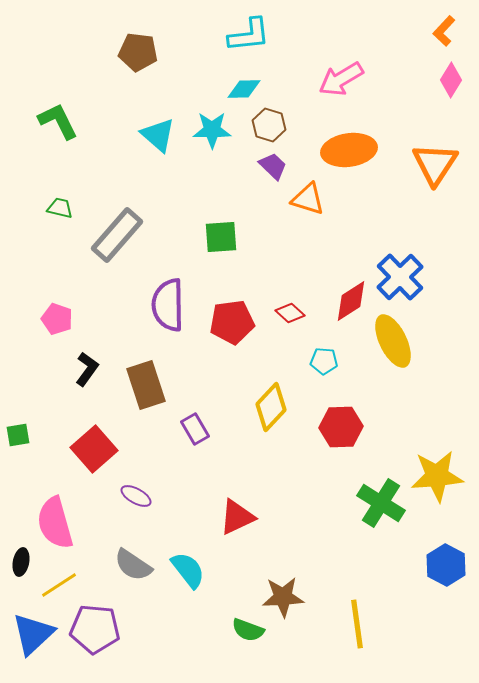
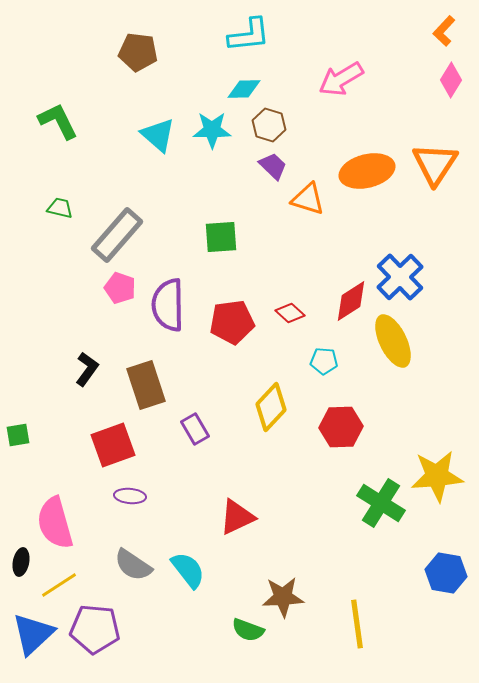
orange ellipse at (349, 150): moved 18 px right, 21 px down; rotated 6 degrees counterclockwise
pink pentagon at (57, 319): moved 63 px right, 31 px up
red square at (94, 449): moved 19 px right, 4 px up; rotated 21 degrees clockwise
purple ellipse at (136, 496): moved 6 px left; rotated 24 degrees counterclockwise
blue hexagon at (446, 565): moved 8 px down; rotated 18 degrees counterclockwise
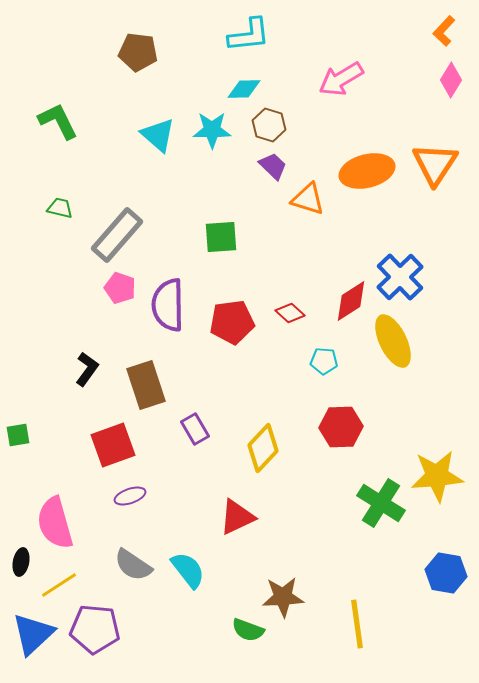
yellow diamond at (271, 407): moved 8 px left, 41 px down
purple ellipse at (130, 496): rotated 24 degrees counterclockwise
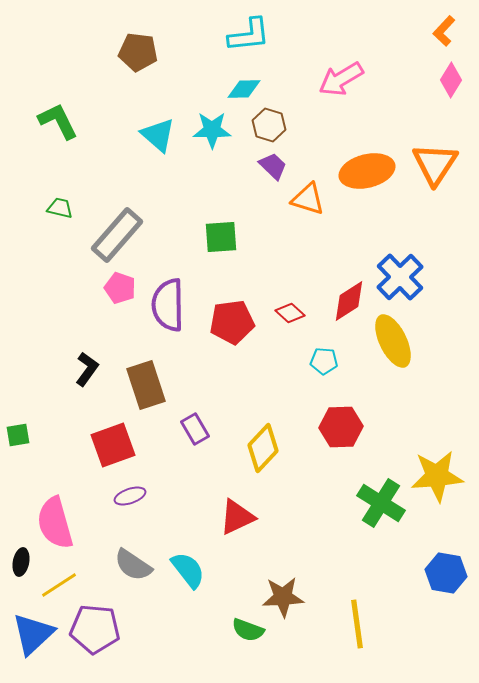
red diamond at (351, 301): moved 2 px left
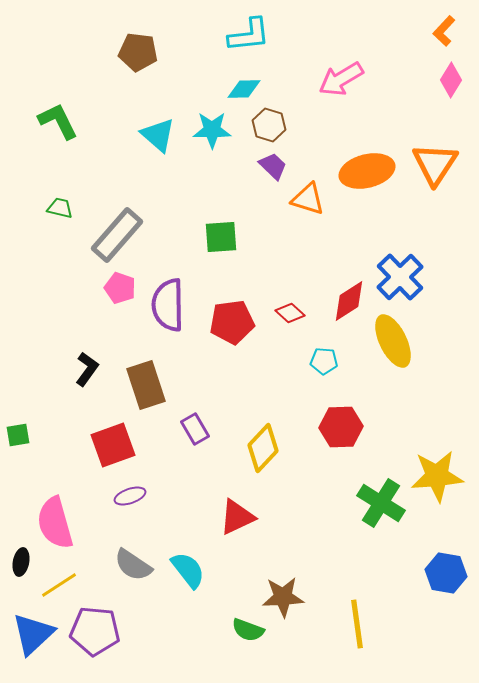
purple pentagon at (95, 629): moved 2 px down
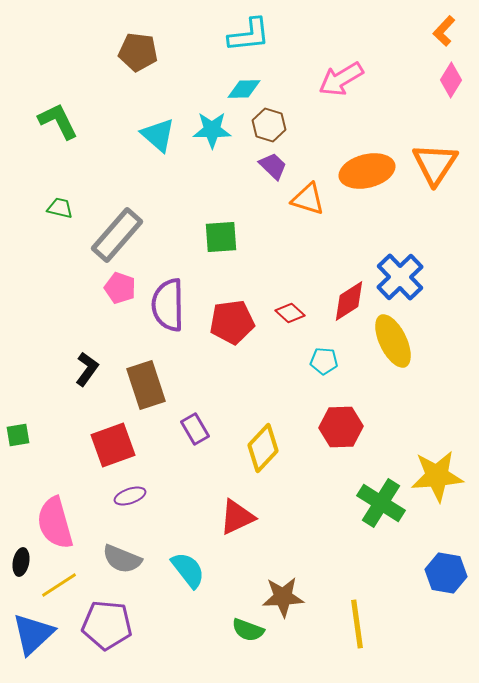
gray semicircle at (133, 565): moved 11 px left, 6 px up; rotated 12 degrees counterclockwise
purple pentagon at (95, 631): moved 12 px right, 6 px up
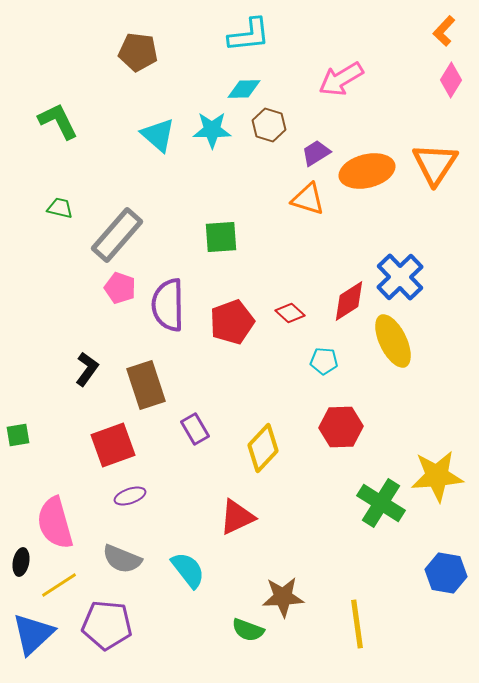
purple trapezoid at (273, 166): moved 43 px right, 13 px up; rotated 76 degrees counterclockwise
red pentagon at (232, 322): rotated 12 degrees counterclockwise
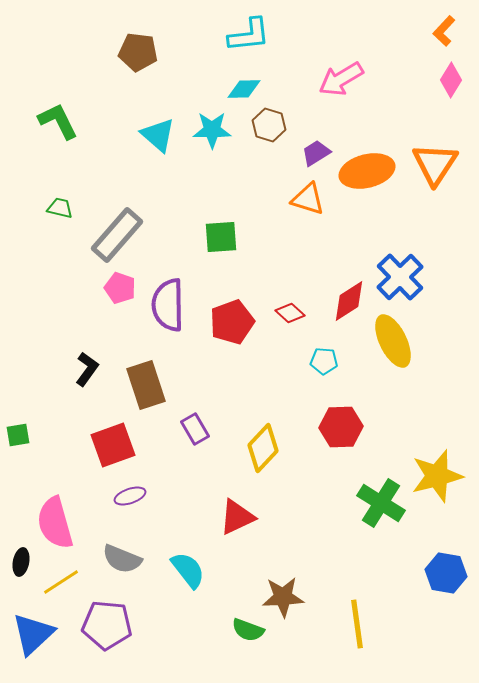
yellow star at (437, 476): rotated 10 degrees counterclockwise
yellow line at (59, 585): moved 2 px right, 3 px up
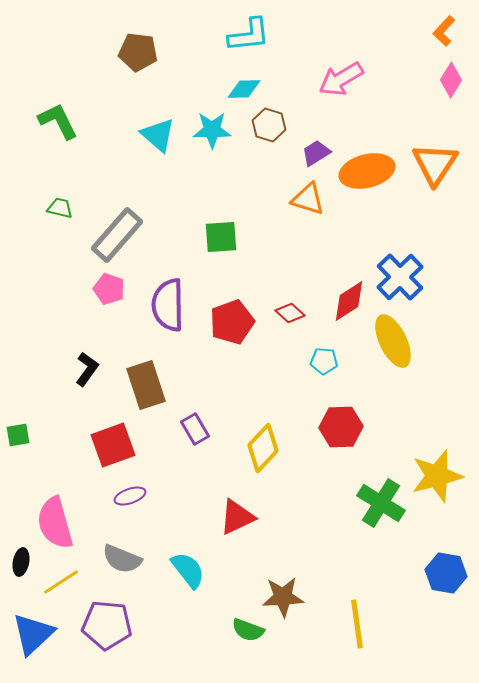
pink pentagon at (120, 288): moved 11 px left, 1 px down
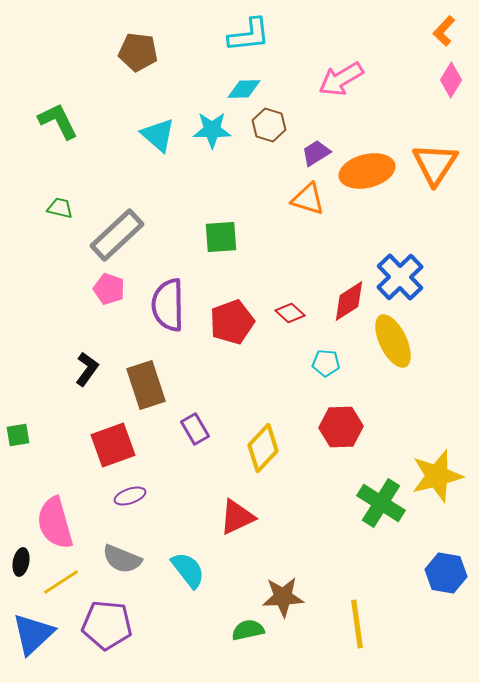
gray rectangle at (117, 235): rotated 6 degrees clockwise
cyan pentagon at (324, 361): moved 2 px right, 2 px down
green semicircle at (248, 630): rotated 148 degrees clockwise
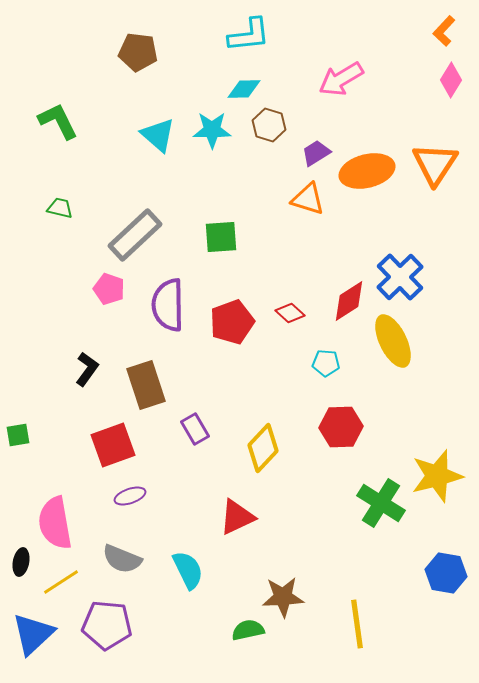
gray rectangle at (117, 235): moved 18 px right
pink semicircle at (55, 523): rotated 6 degrees clockwise
cyan semicircle at (188, 570): rotated 12 degrees clockwise
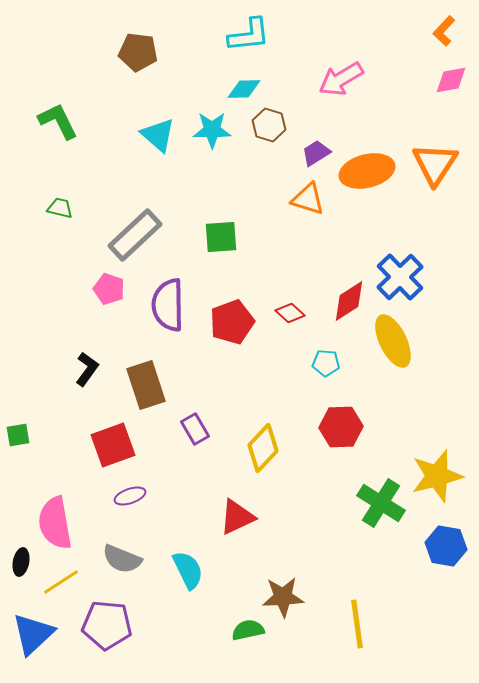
pink diamond at (451, 80): rotated 48 degrees clockwise
blue hexagon at (446, 573): moved 27 px up
